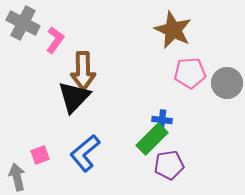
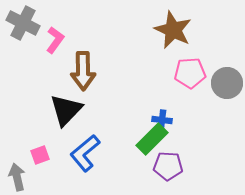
black triangle: moved 8 px left, 13 px down
purple pentagon: moved 1 px left, 1 px down; rotated 12 degrees clockwise
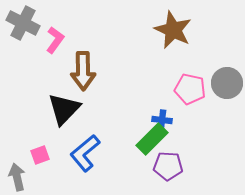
pink pentagon: moved 16 px down; rotated 16 degrees clockwise
black triangle: moved 2 px left, 1 px up
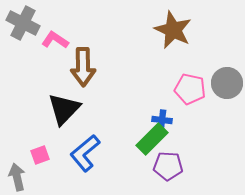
pink L-shape: rotated 92 degrees counterclockwise
brown arrow: moved 4 px up
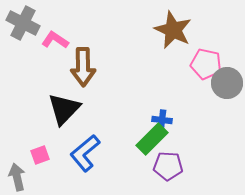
pink pentagon: moved 16 px right, 25 px up
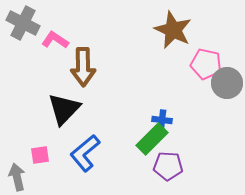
pink square: rotated 12 degrees clockwise
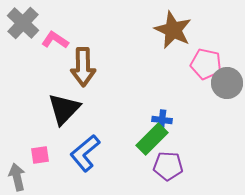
gray cross: rotated 16 degrees clockwise
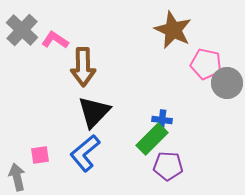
gray cross: moved 1 px left, 7 px down
black triangle: moved 30 px right, 3 px down
